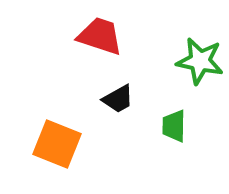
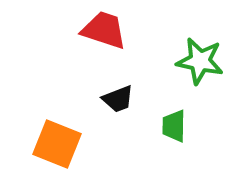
red trapezoid: moved 4 px right, 6 px up
black trapezoid: rotated 8 degrees clockwise
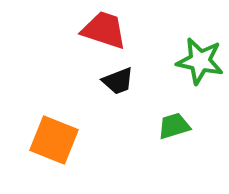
black trapezoid: moved 18 px up
green trapezoid: rotated 72 degrees clockwise
orange square: moved 3 px left, 4 px up
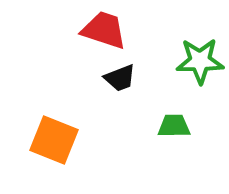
green star: rotated 12 degrees counterclockwise
black trapezoid: moved 2 px right, 3 px up
green trapezoid: rotated 16 degrees clockwise
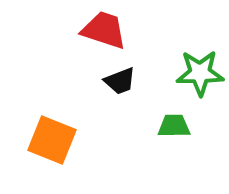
green star: moved 12 px down
black trapezoid: moved 3 px down
orange square: moved 2 px left
